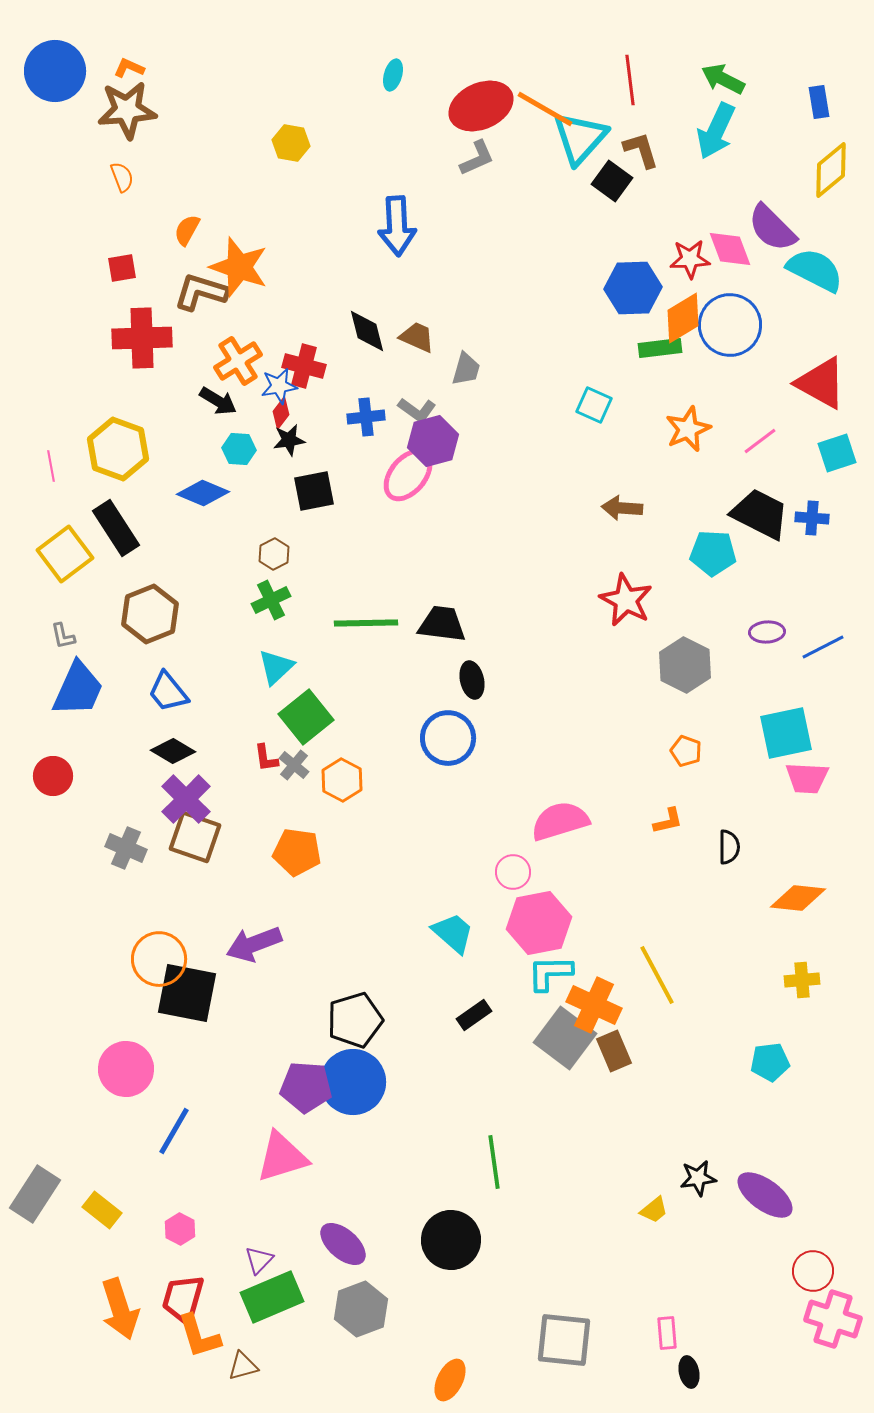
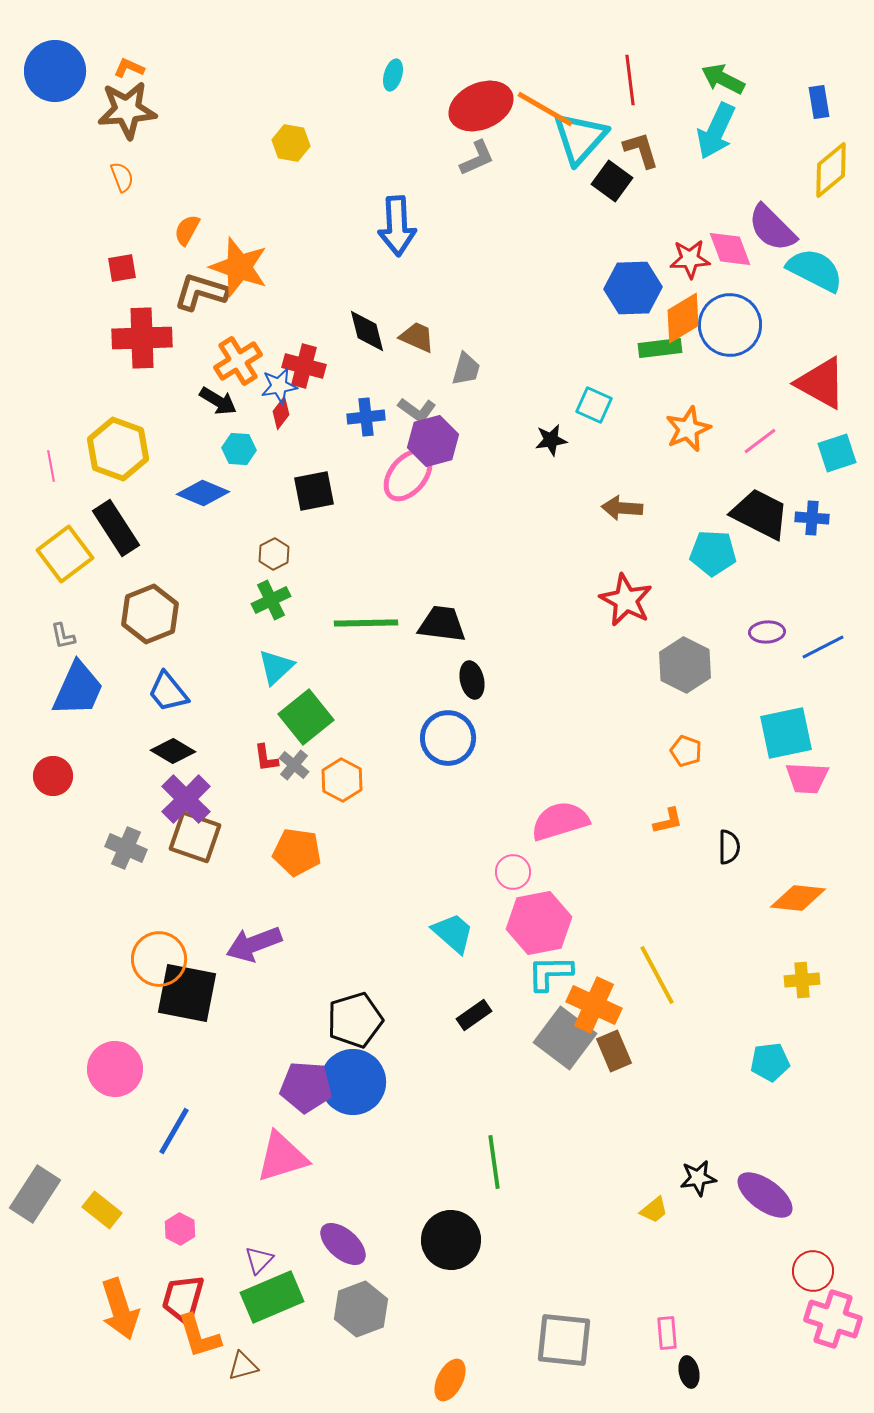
black star at (289, 440): moved 262 px right
pink circle at (126, 1069): moved 11 px left
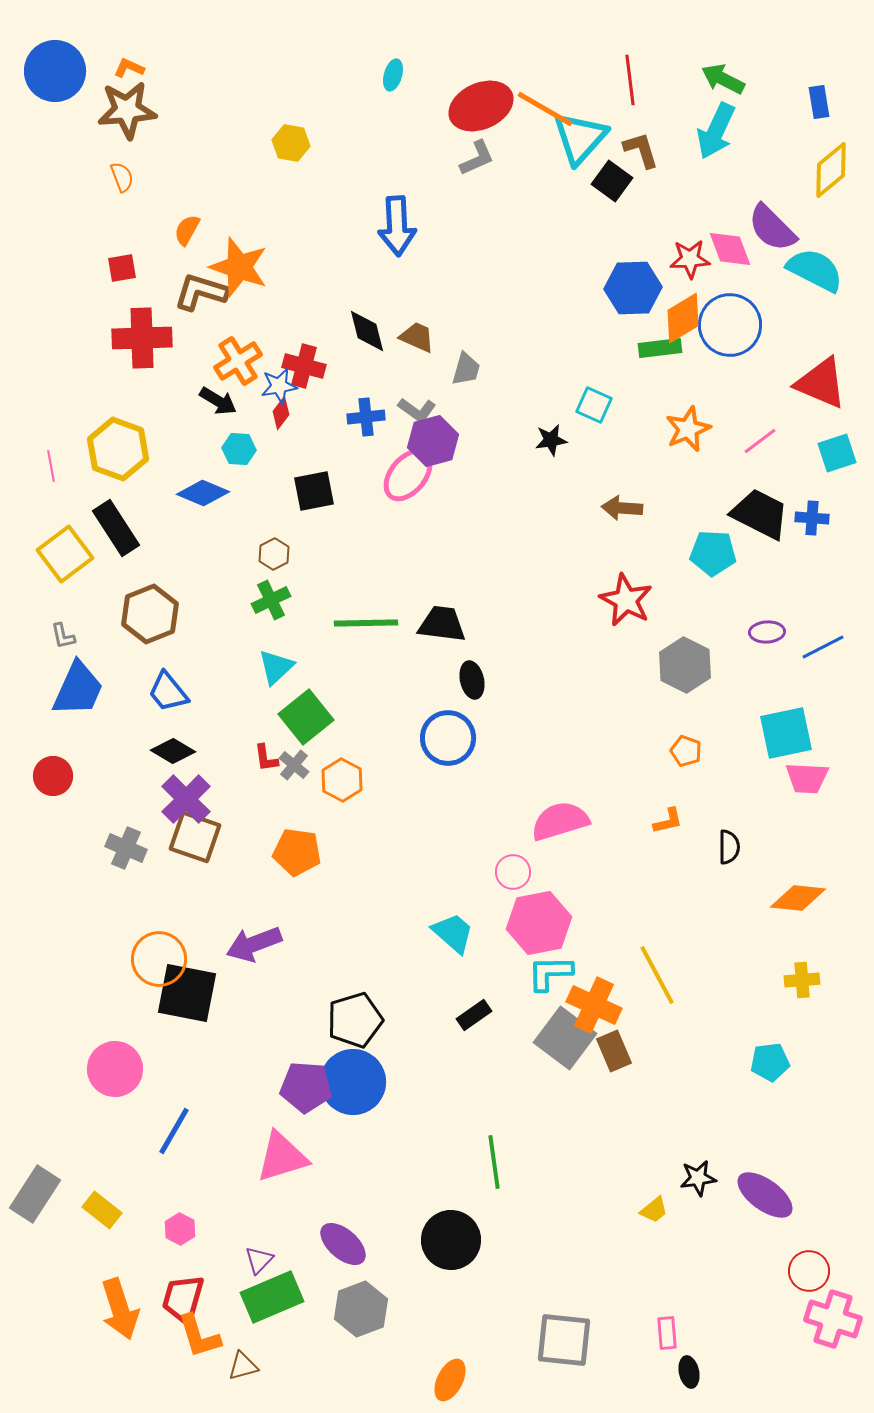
red triangle at (821, 383): rotated 6 degrees counterclockwise
red circle at (813, 1271): moved 4 px left
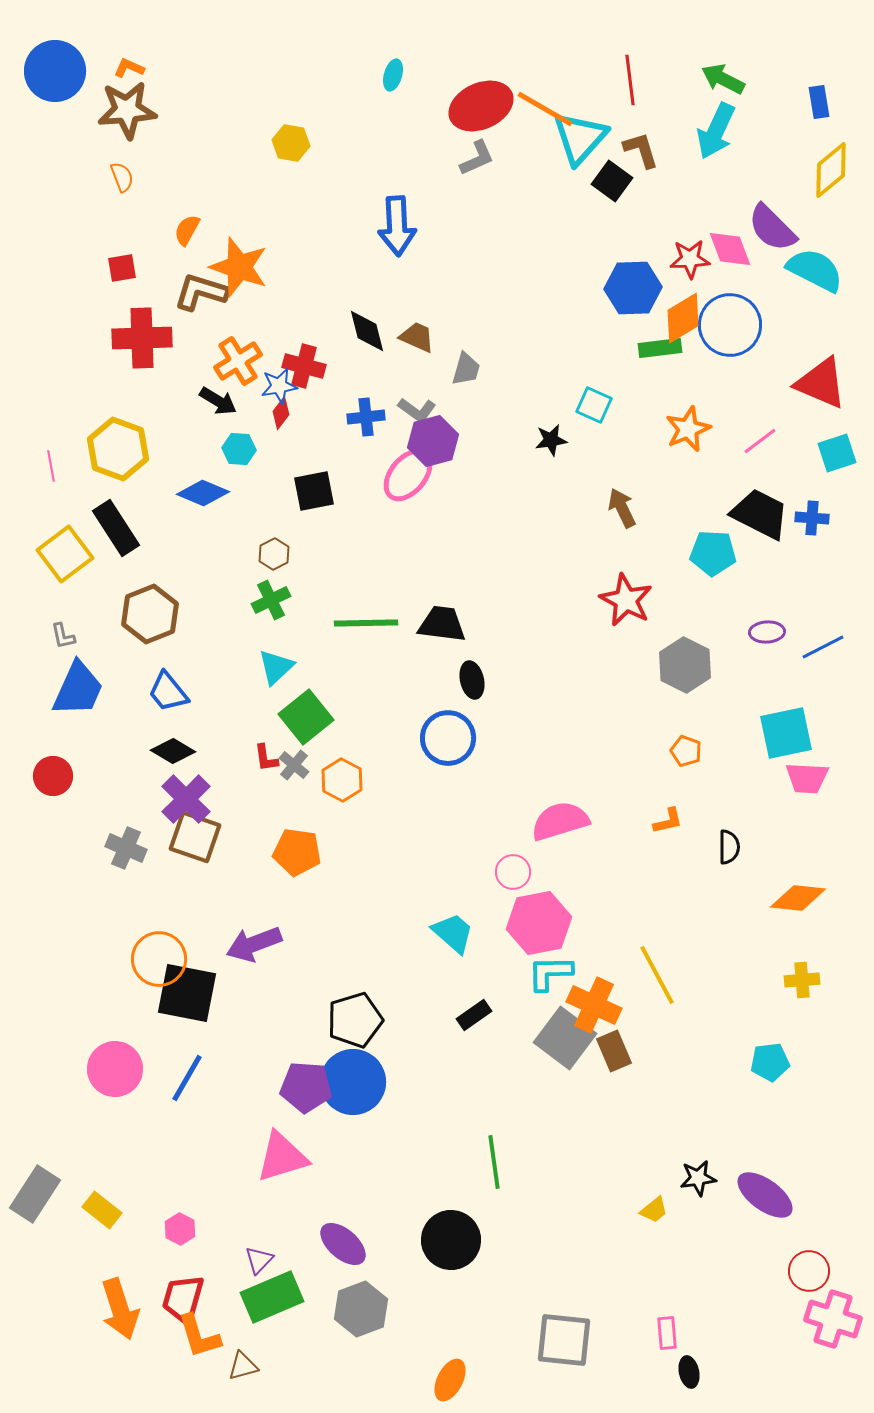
brown arrow at (622, 508): rotated 60 degrees clockwise
blue line at (174, 1131): moved 13 px right, 53 px up
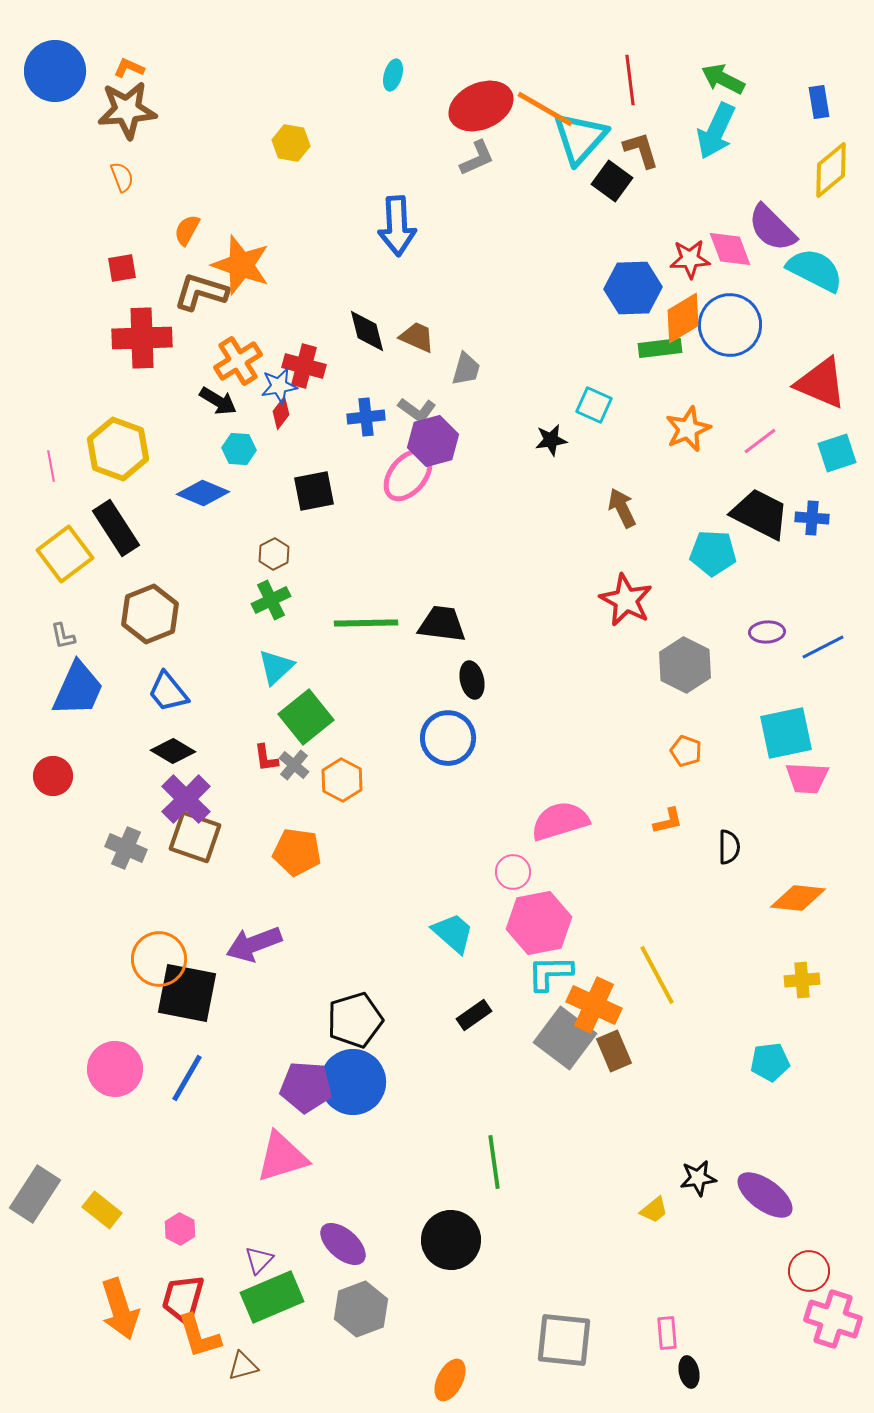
orange star at (239, 267): moved 2 px right, 2 px up
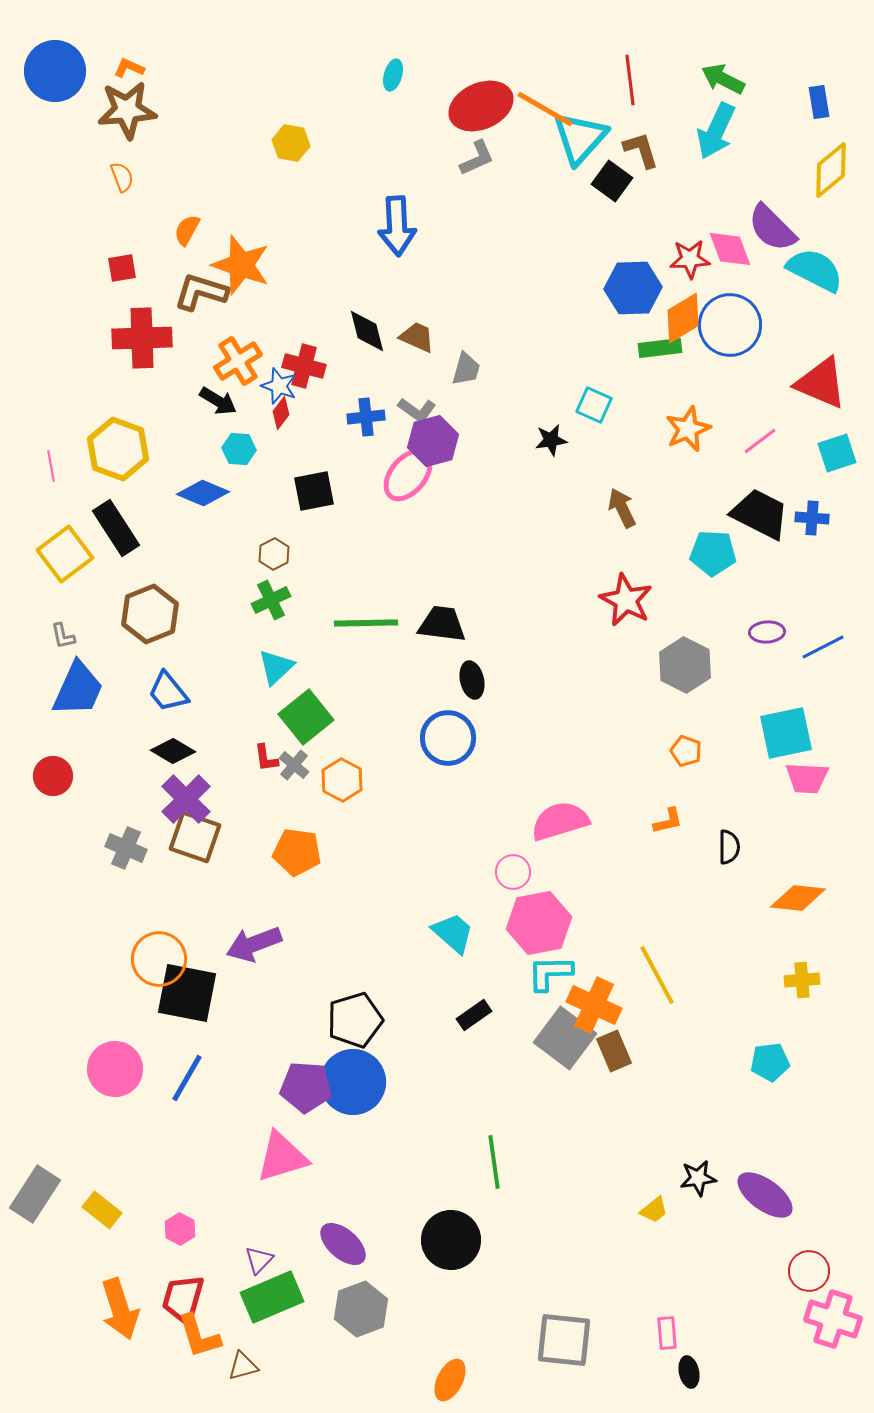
blue star at (279, 386): rotated 30 degrees clockwise
